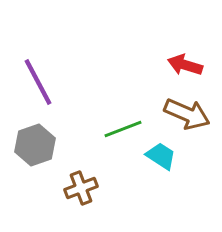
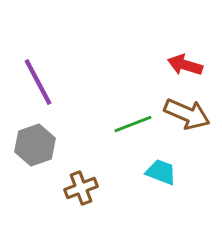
green line: moved 10 px right, 5 px up
cyan trapezoid: moved 16 px down; rotated 12 degrees counterclockwise
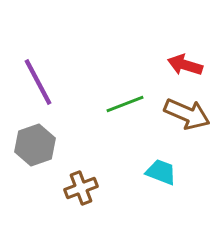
green line: moved 8 px left, 20 px up
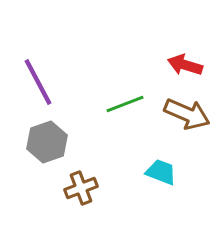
gray hexagon: moved 12 px right, 3 px up
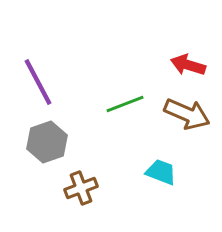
red arrow: moved 3 px right
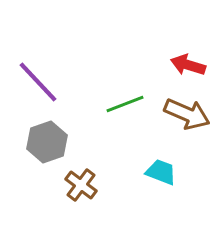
purple line: rotated 15 degrees counterclockwise
brown cross: moved 3 px up; rotated 32 degrees counterclockwise
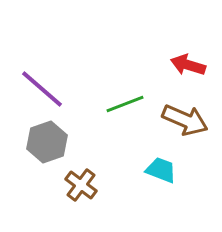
purple line: moved 4 px right, 7 px down; rotated 6 degrees counterclockwise
brown arrow: moved 2 px left, 6 px down
cyan trapezoid: moved 2 px up
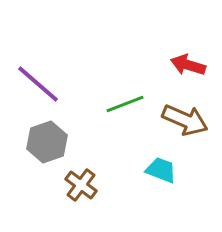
purple line: moved 4 px left, 5 px up
